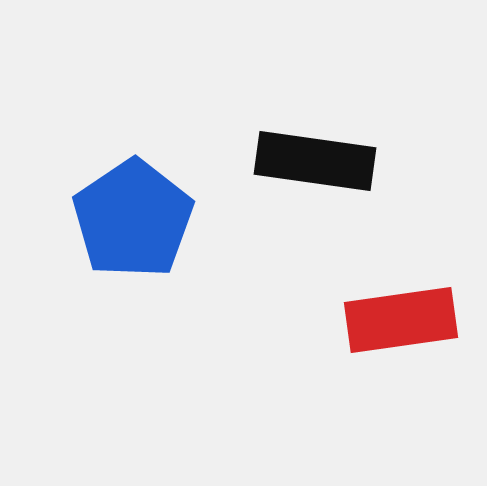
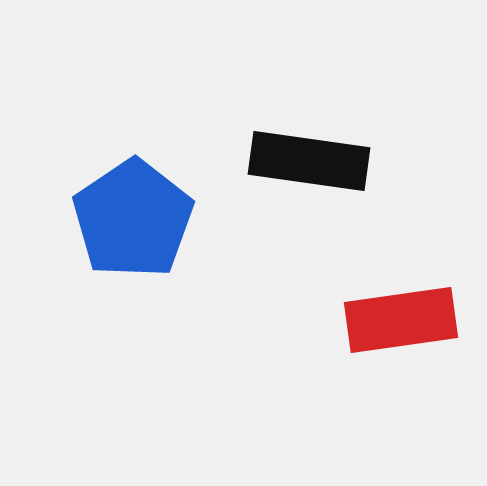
black rectangle: moved 6 px left
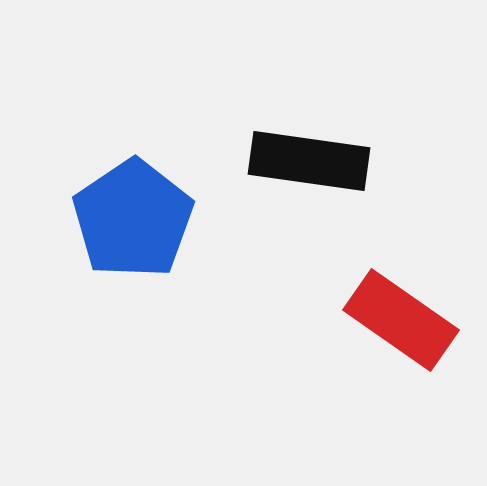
red rectangle: rotated 43 degrees clockwise
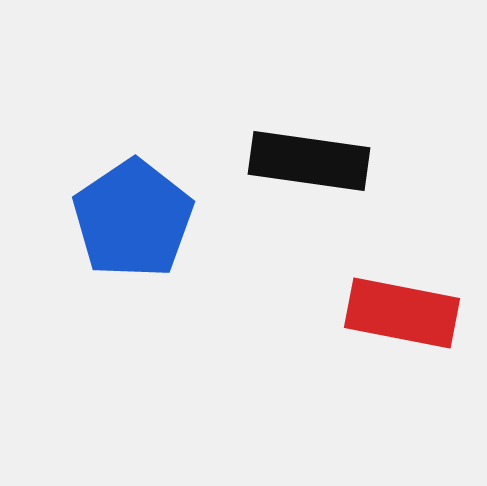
red rectangle: moved 1 px right, 7 px up; rotated 24 degrees counterclockwise
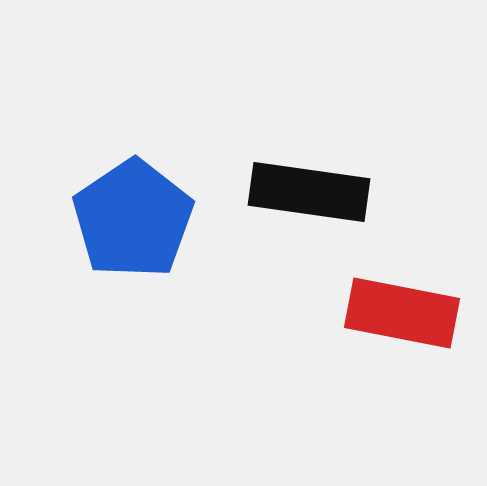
black rectangle: moved 31 px down
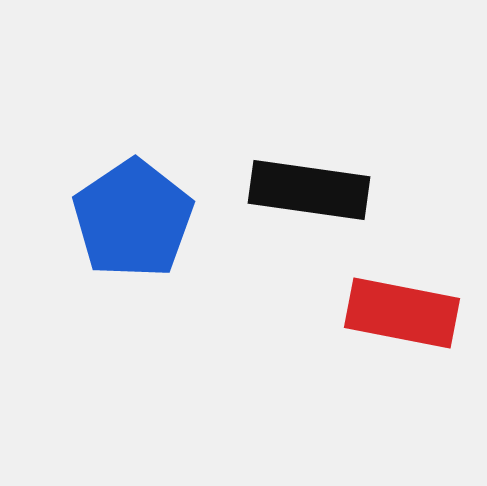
black rectangle: moved 2 px up
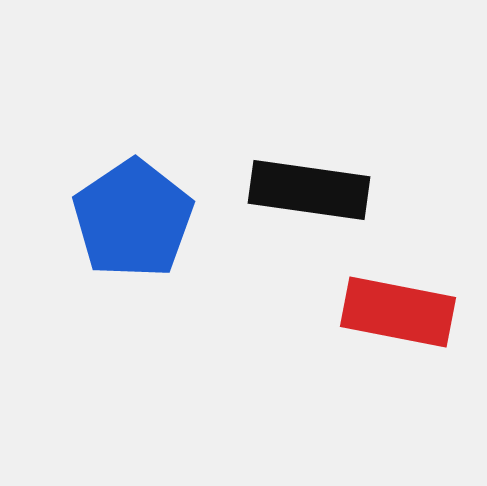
red rectangle: moved 4 px left, 1 px up
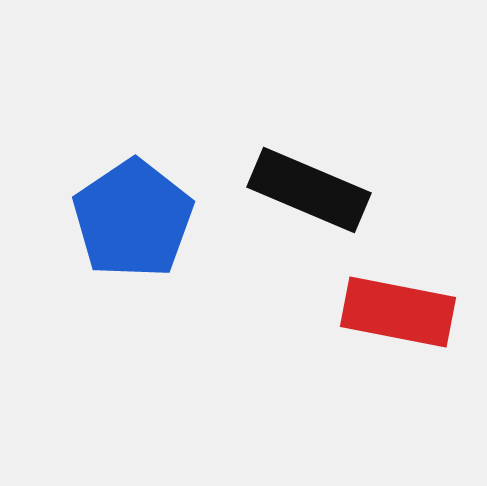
black rectangle: rotated 15 degrees clockwise
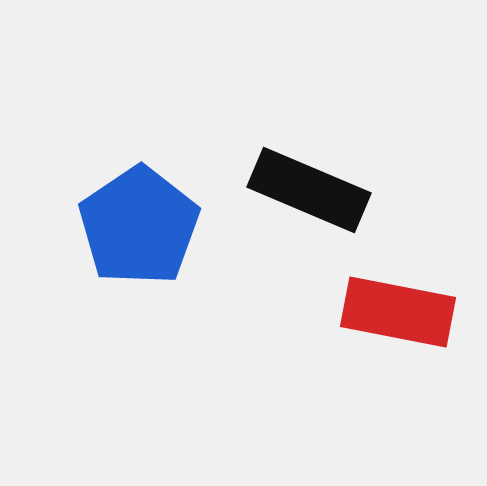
blue pentagon: moved 6 px right, 7 px down
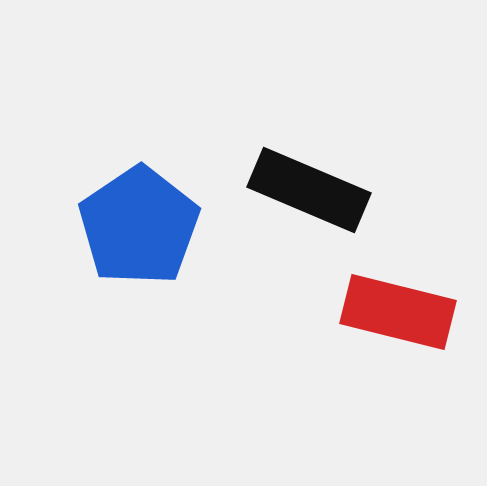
red rectangle: rotated 3 degrees clockwise
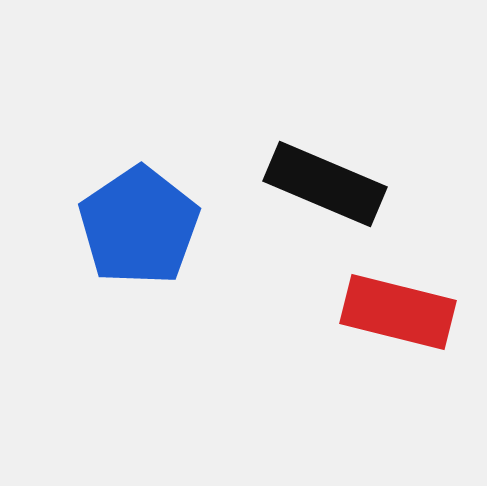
black rectangle: moved 16 px right, 6 px up
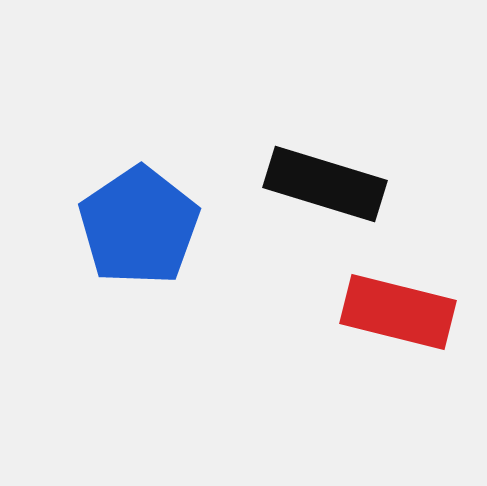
black rectangle: rotated 6 degrees counterclockwise
